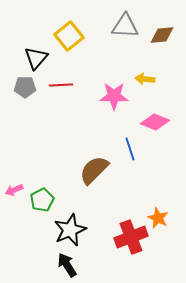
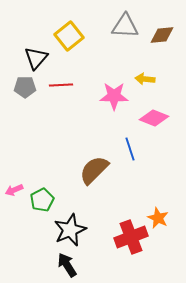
pink diamond: moved 1 px left, 4 px up
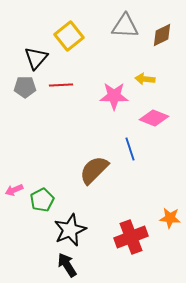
brown diamond: rotated 20 degrees counterclockwise
orange star: moved 12 px right; rotated 20 degrees counterclockwise
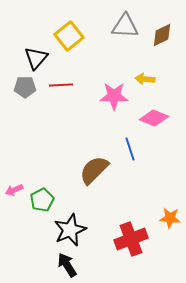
red cross: moved 2 px down
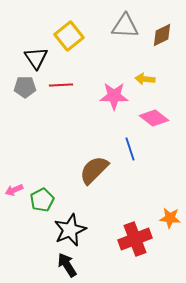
black triangle: rotated 15 degrees counterclockwise
pink diamond: rotated 16 degrees clockwise
red cross: moved 4 px right
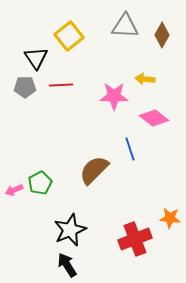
brown diamond: rotated 35 degrees counterclockwise
green pentagon: moved 2 px left, 17 px up
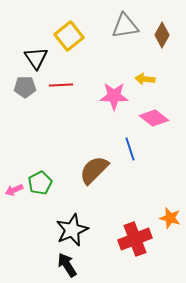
gray triangle: rotated 12 degrees counterclockwise
orange star: rotated 10 degrees clockwise
black star: moved 2 px right
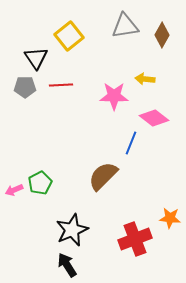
blue line: moved 1 px right, 6 px up; rotated 40 degrees clockwise
brown semicircle: moved 9 px right, 6 px down
orange star: rotated 10 degrees counterclockwise
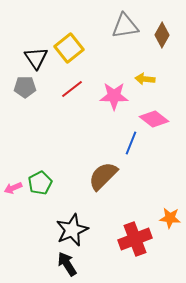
yellow square: moved 12 px down
red line: moved 11 px right, 4 px down; rotated 35 degrees counterclockwise
pink diamond: moved 1 px down
pink arrow: moved 1 px left, 2 px up
black arrow: moved 1 px up
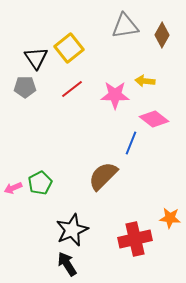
yellow arrow: moved 2 px down
pink star: moved 1 px right, 1 px up
red cross: rotated 8 degrees clockwise
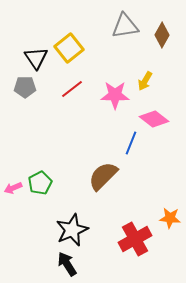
yellow arrow: rotated 66 degrees counterclockwise
red cross: rotated 16 degrees counterclockwise
